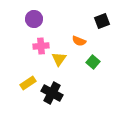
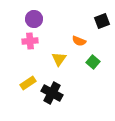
pink cross: moved 11 px left, 5 px up
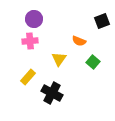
yellow rectangle: moved 6 px up; rotated 14 degrees counterclockwise
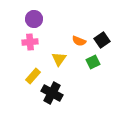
black square: moved 19 px down; rotated 14 degrees counterclockwise
pink cross: moved 1 px down
green square: rotated 24 degrees clockwise
yellow rectangle: moved 5 px right, 1 px up
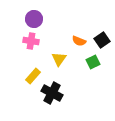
pink cross: moved 1 px right, 1 px up; rotated 14 degrees clockwise
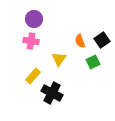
orange semicircle: moved 1 px right; rotated 48 degrees clockwise
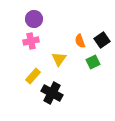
pink cross: rotated 21 degrees counterclockwise
